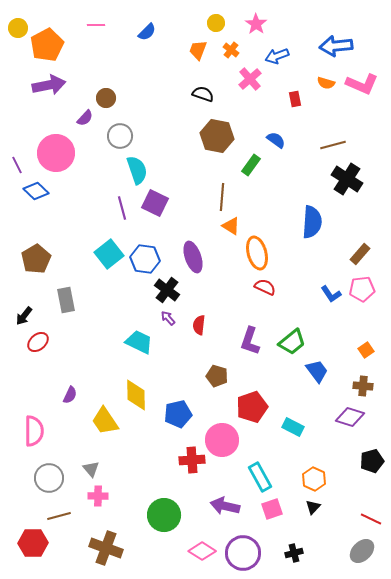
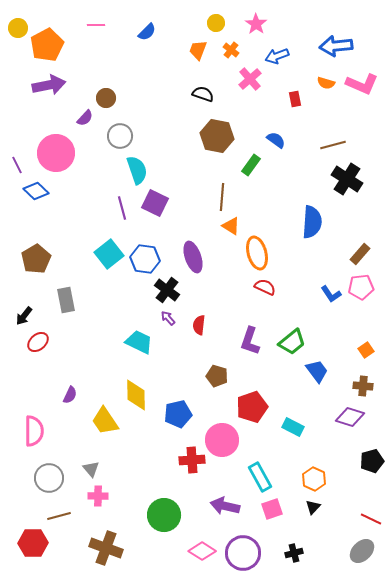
pink pentagon at (362, 289): moved 1 px left, 2 px up
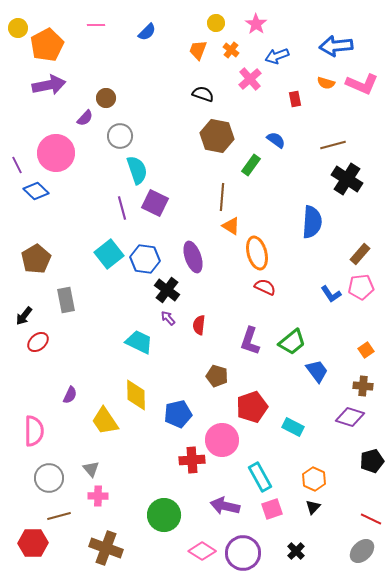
black cross at (294, 553): moved 2 px right, 2 px up; rotated 30 degrees counterclockwise
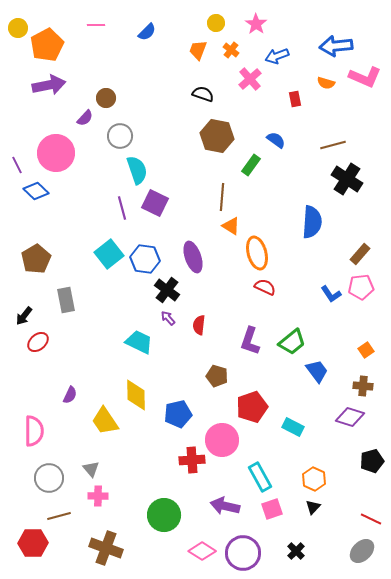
pink L-shape at (362, 84): moved 3 px right, 7 px up
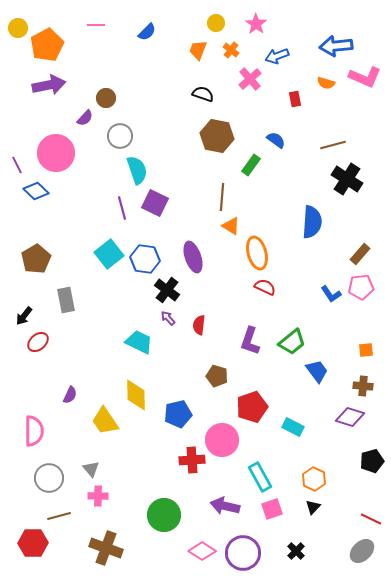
orange square at (366, 350): rotated 28 degrees clockwise
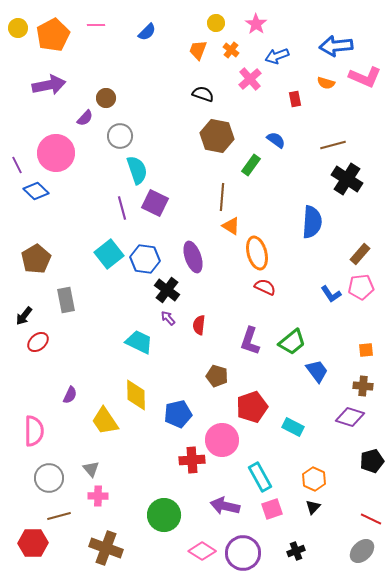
orange pentagon at (47, 45): moved 6 px right, 10 px up
black cross at (296, 551): rotated 24 degrees clockwise
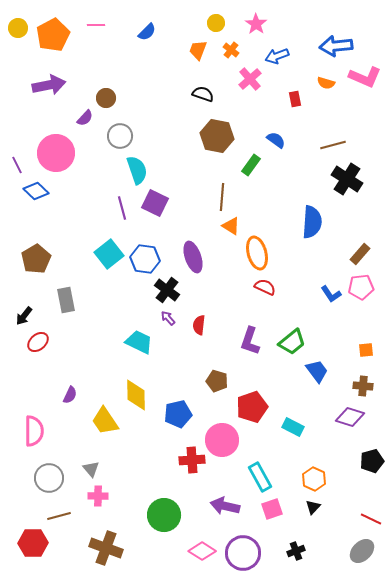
brown pentagon at (217, 376): moved 5 px down
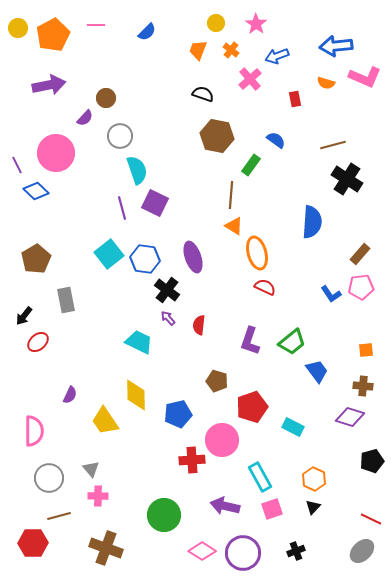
brown line at (222, 197): moved 9 px right, 2 px up
orange triangle at (231, 226): moved 3 px right
